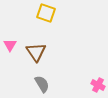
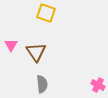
pink triangle: moved 1 px right
gray semicircle: rotated 24 degrees clockwise
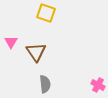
pink triangle: moved 3 px up
gray semicircle: moved 3 px right
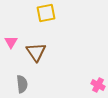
yellow square: rotated 30 degrees counterclockwise
gray semicircle: moved 23 px left
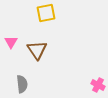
brown triangle: moved 1 px right, 2 px up
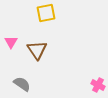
gray semicircle: rotated 48 degrees counterclockwise
